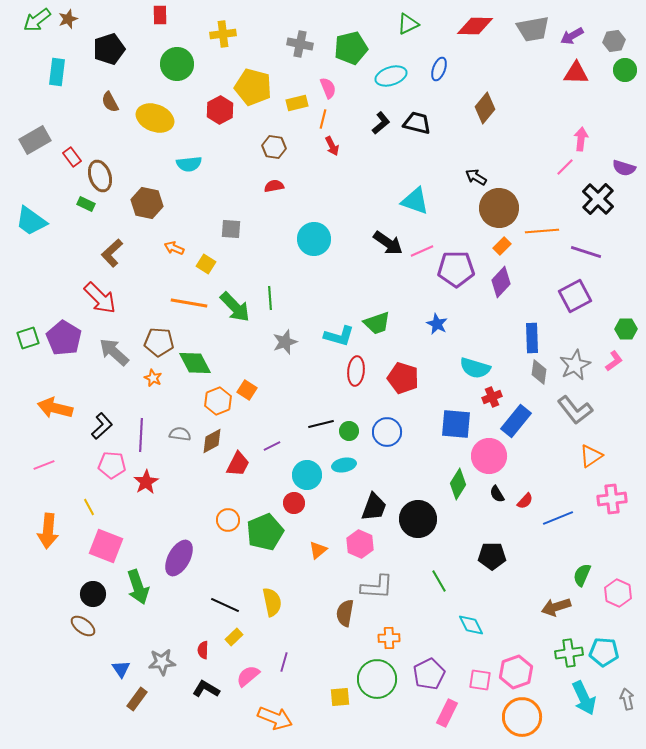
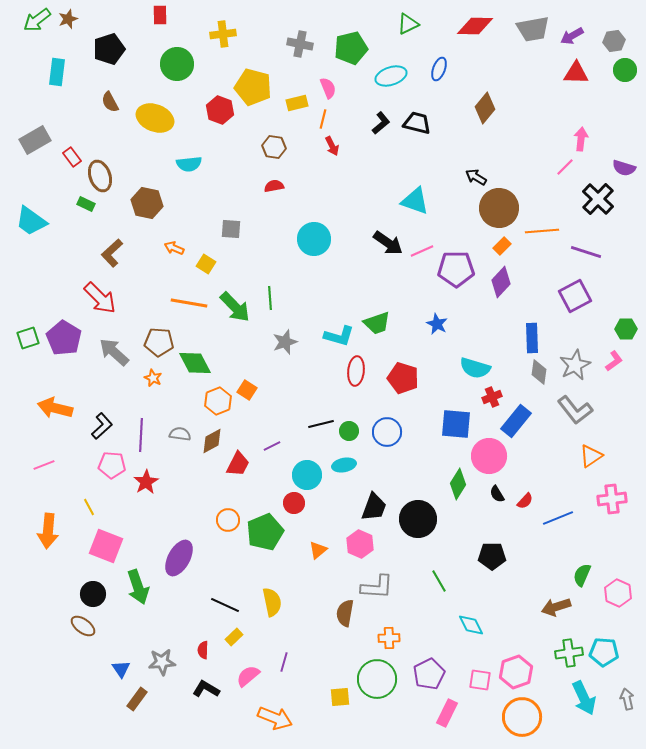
red hexagon at (220, 110): rotated 12 degrees counterclockwise
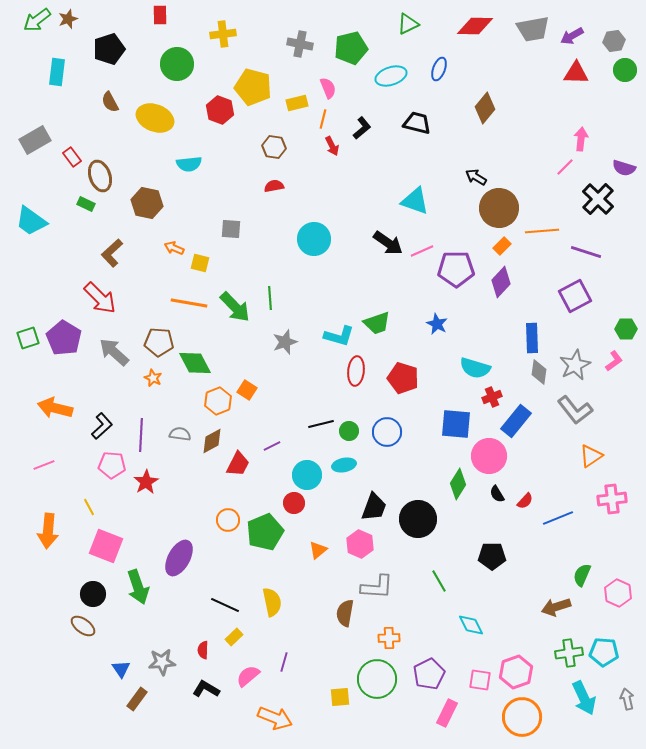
black L-shape at (381, 123): moved 19 px left, 5 px down
yellow square at (206, 264): moved 6 px left, 1 px up; rotated 18 degrees counterclockwise
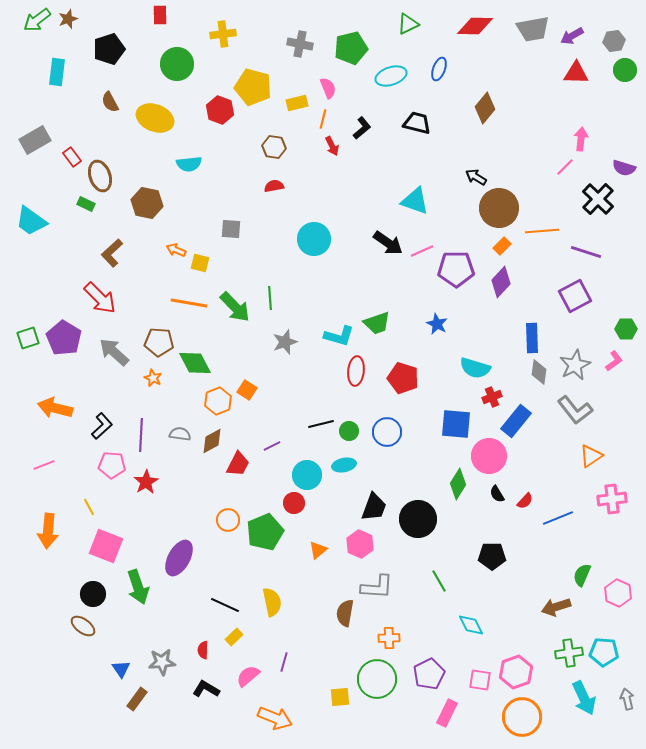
orange arrow at (174, 248): moved 2 px right, 2 px down
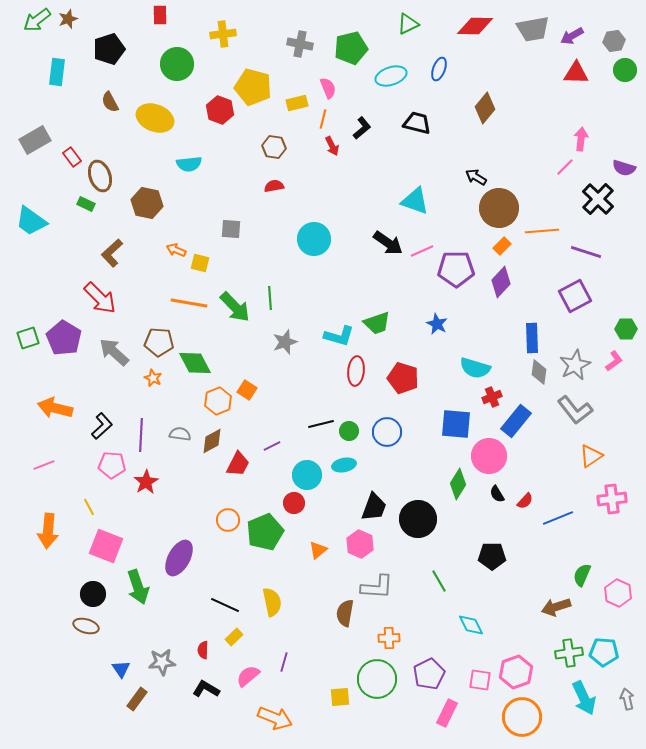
brown ellipse at (83, 626): moved 3 px right; rotated 20 degrees counterclockwise
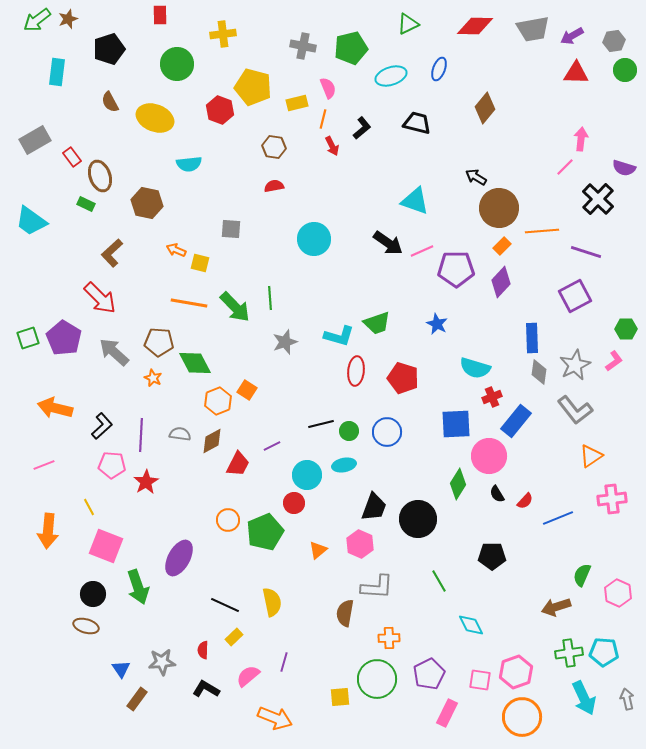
gray cross at (300, 44): moved 3 px right, 2 px down
blue square at (456, 424): rotated 8 degrees counterclockwise
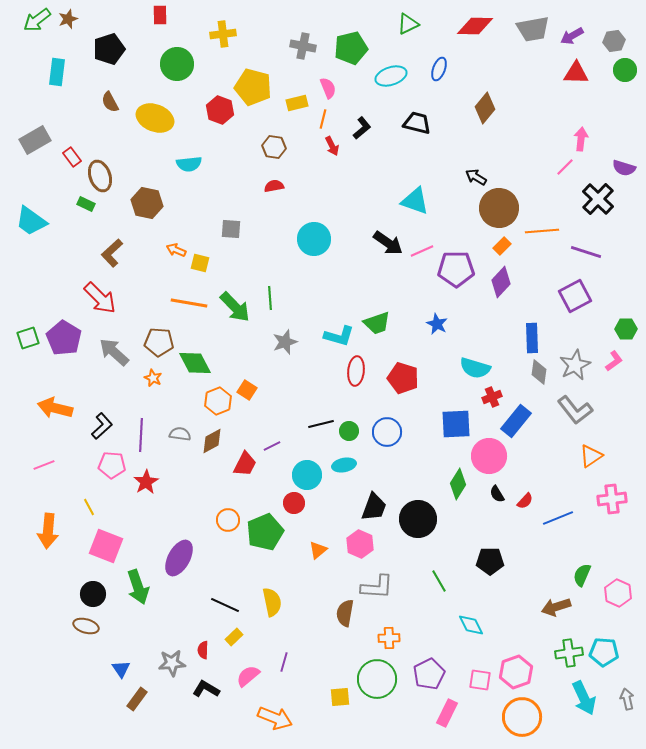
red trapezoid at (238, 464): moved 7 px right
black pentagon at (492, 556): moved 2 px left, 5 px down
gray star at (162, 662): moved 10 px right, 1 px down
